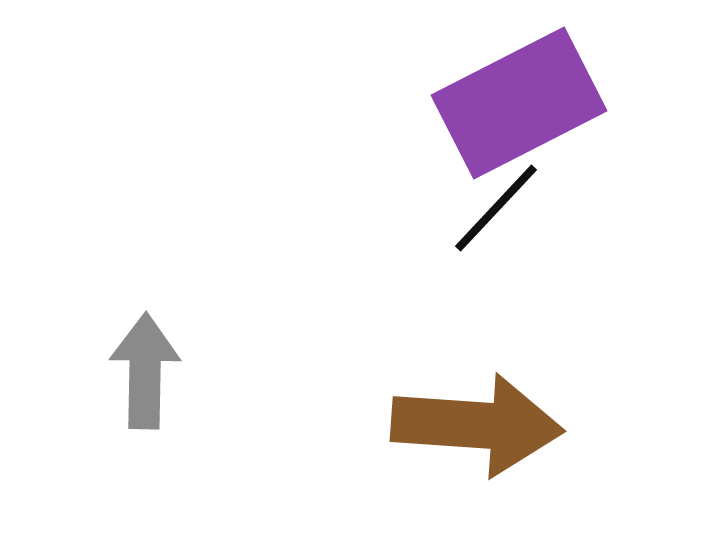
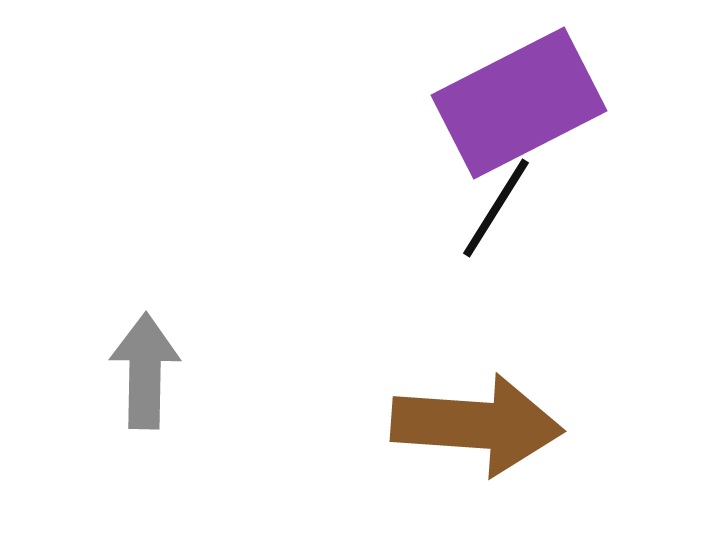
black line: rotated 11 degrees counterclockwise
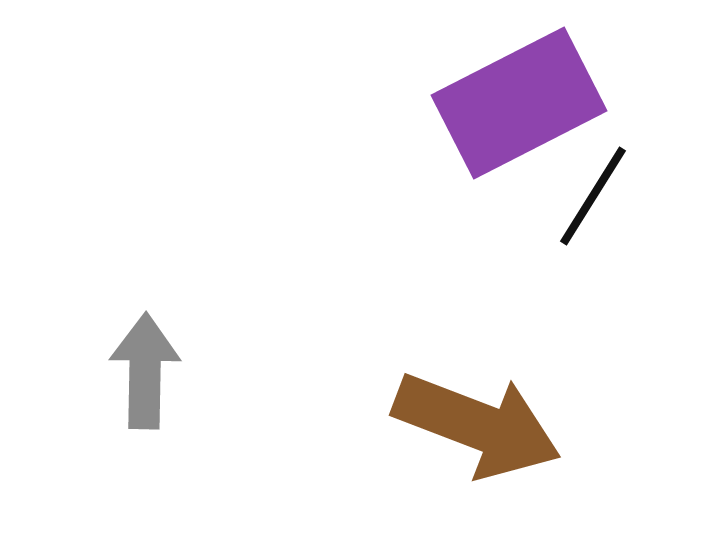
black line: moved 97 px right, 12 px up
brown arrow: rotated 17 degrees clockwise
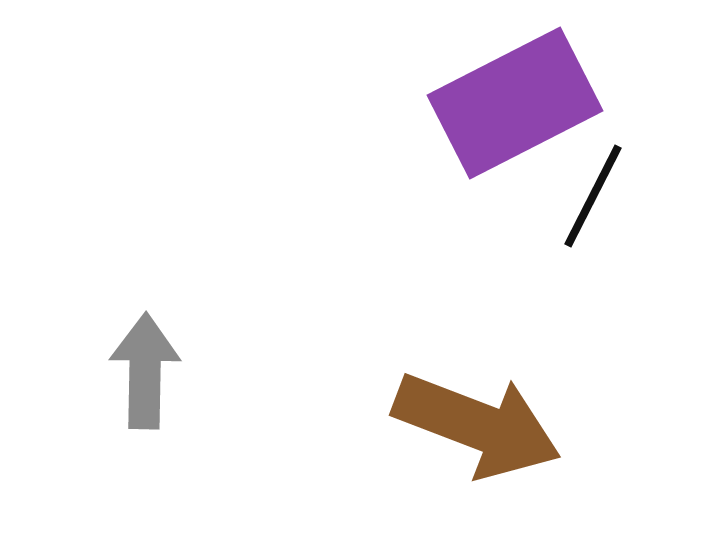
purple rectangle: moved 4 px left
black line: rotated 5 degrees counterclockwise
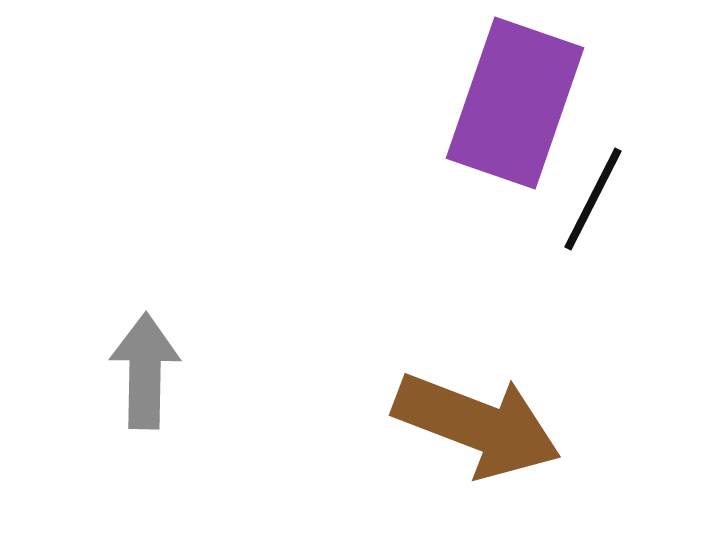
purple rectangle: rotated 44 degrees counterclockwise
black line: moved 3 px down
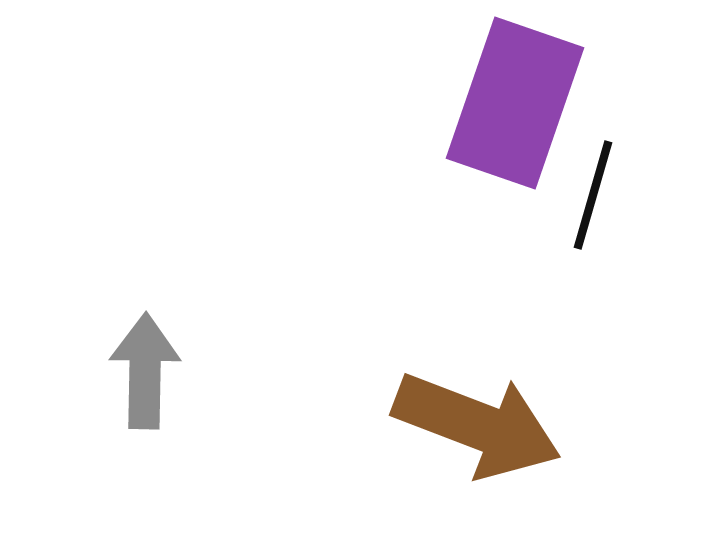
black line: moved 4 px up; rotated 11 degrees counterclockwise
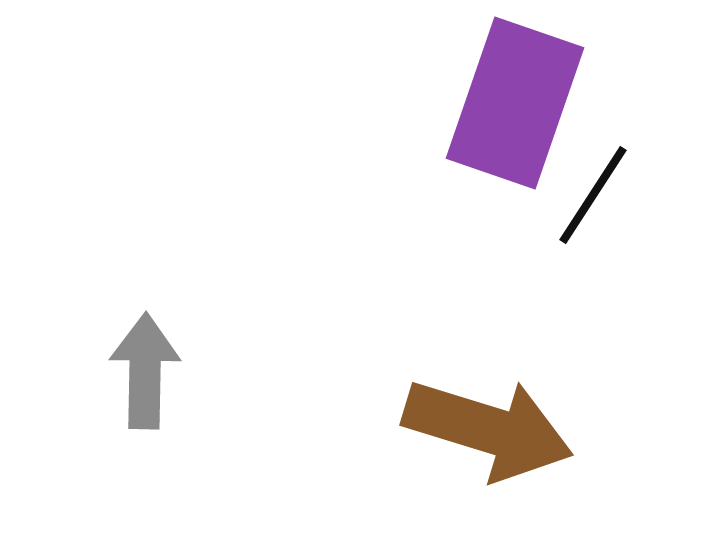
black line: rotated 17 degrees clockwise
brown arrow: moved 11 px right, 4 px down; rotated 4 degrees counterclockwise
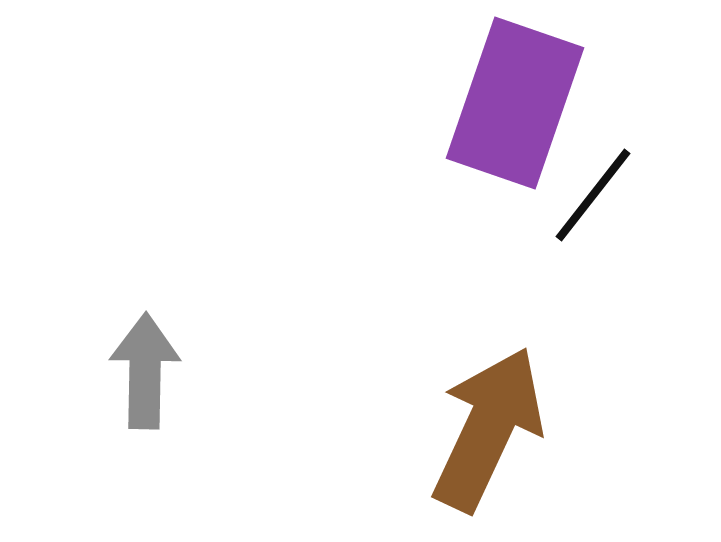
black line: rotated 5 degrees clockwise
brown arrow: rotated 82 degrees counterclockwise
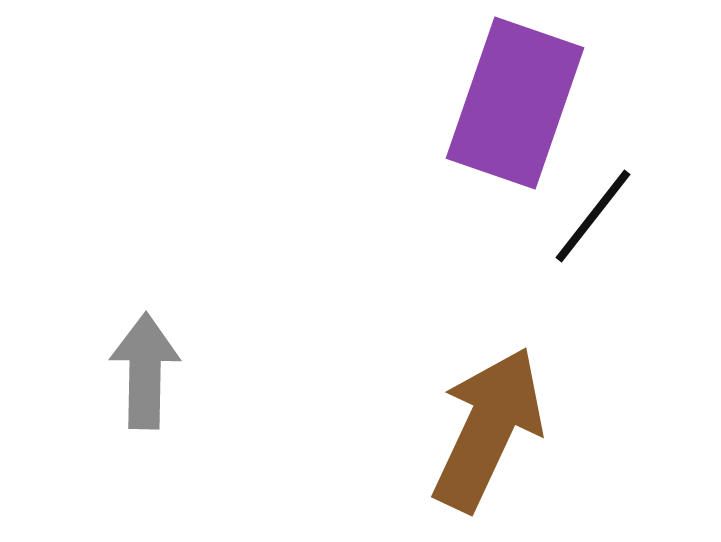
black line: moved 21 px down
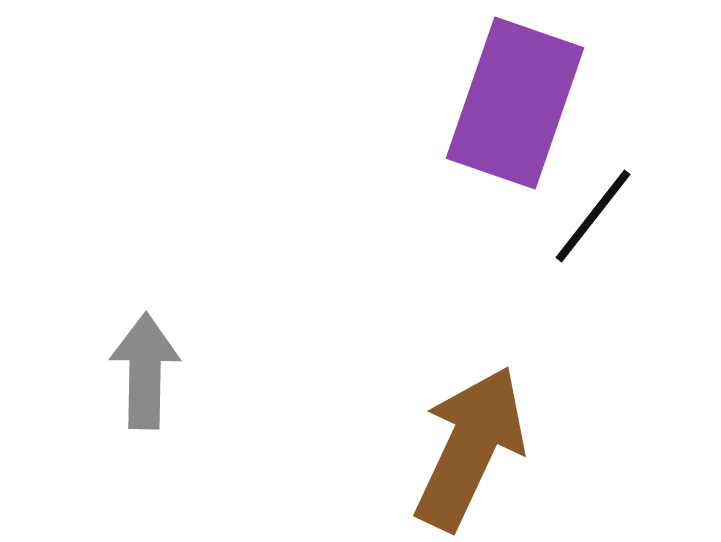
brown arrow: moved 18 px left, 19 px down
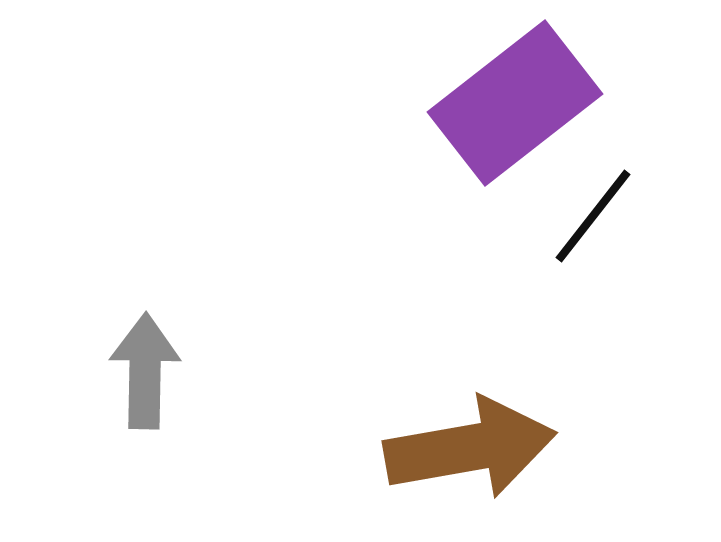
purple rectangle: rotated 33 degrees clockwise
brown arrow: rotated 55 degrees clockwise
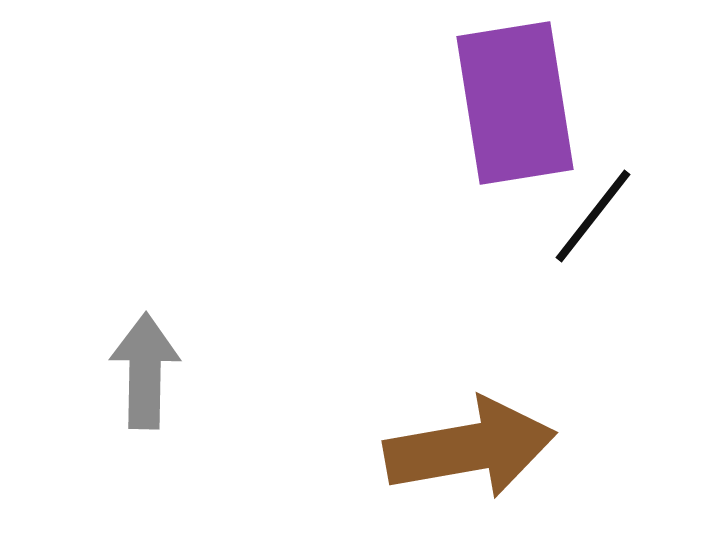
purple rectangle: rotated 61 degrees counterclockwise
